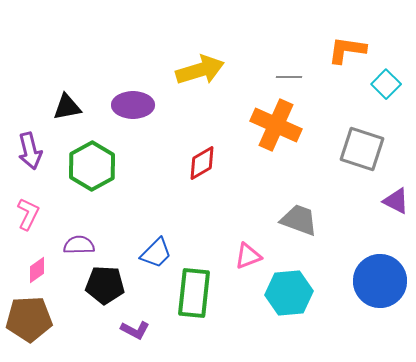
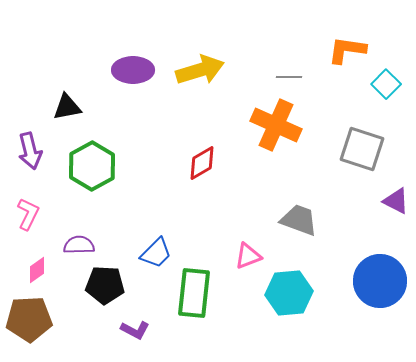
purple ellipse: moved 35 px up
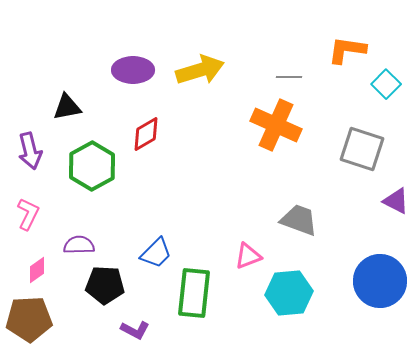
red diamond: moved 56 px left, 29 px up
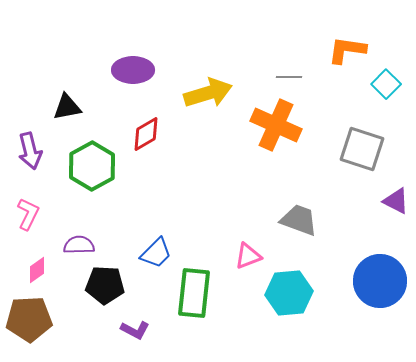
yellow arrow: moved 8 px right, 23 px down
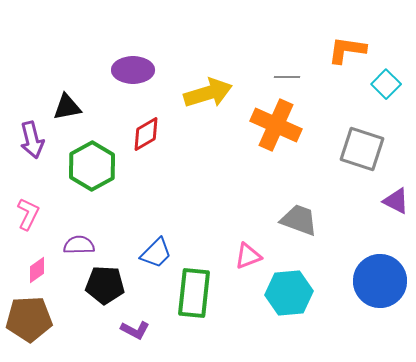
gray line: moved 2 px left
purple arrow: moved 2 px right, 11 px up
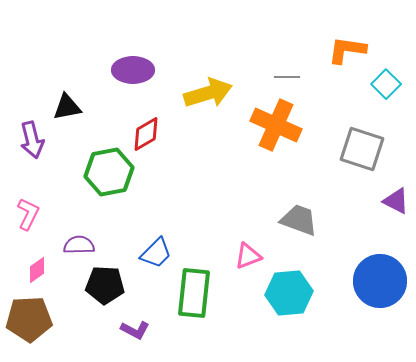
green hexagon: moved 17 px right, 6 px down; rotated 18 degrees clockwise
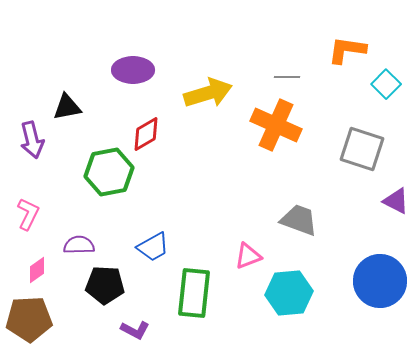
blue trapezoid: moved 3 px left, 6 px up; rotated 16 degrees clockwise
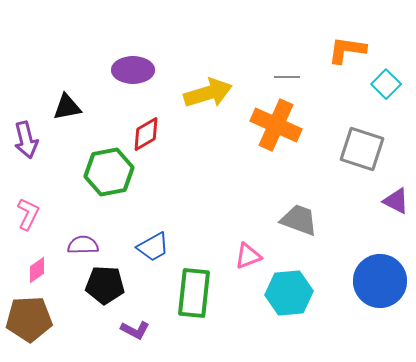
purple arrow: moved 6 px left
purple semicircle: moved 4 px right
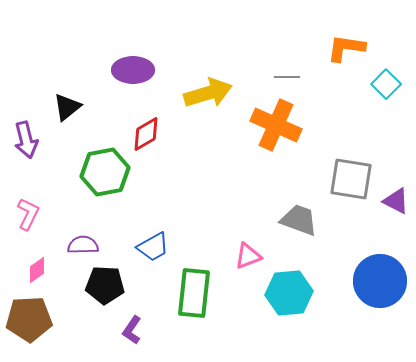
orange L-shape: moved 1 px left, 2 px up
black triangle: rotated 28 degrees counterclockwise
gray square: moved 11 px left, 30 px down; rotated 9 degrees counterclockwise
green hexagon: moved 4 px left
purple L-shape: moved 3 px left; rotated 96 degrees clockwise
